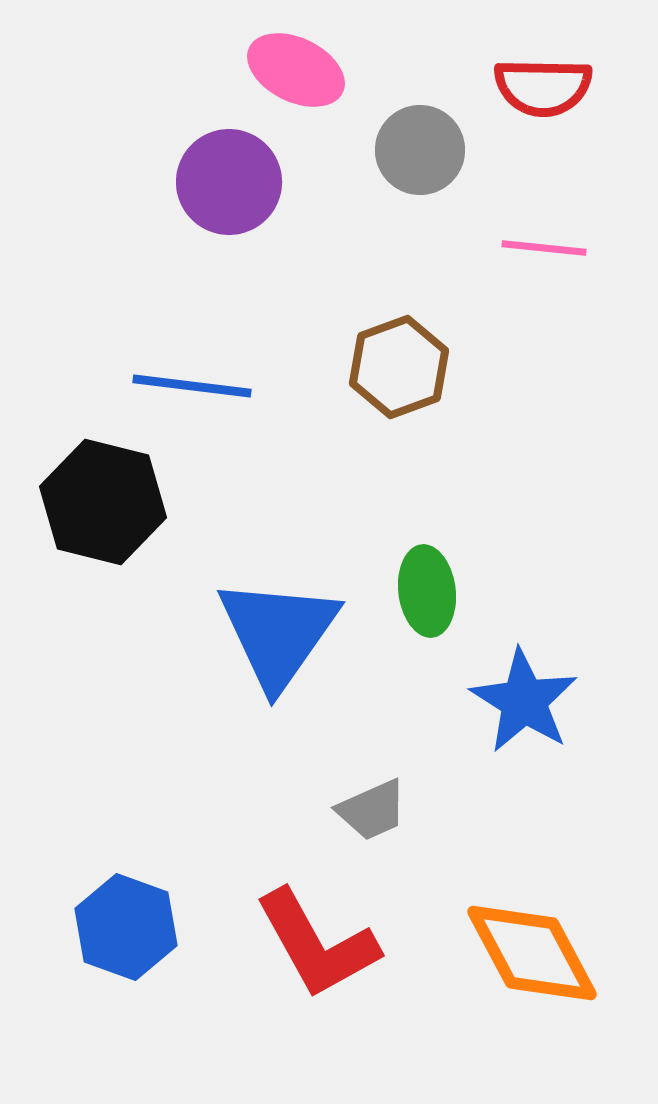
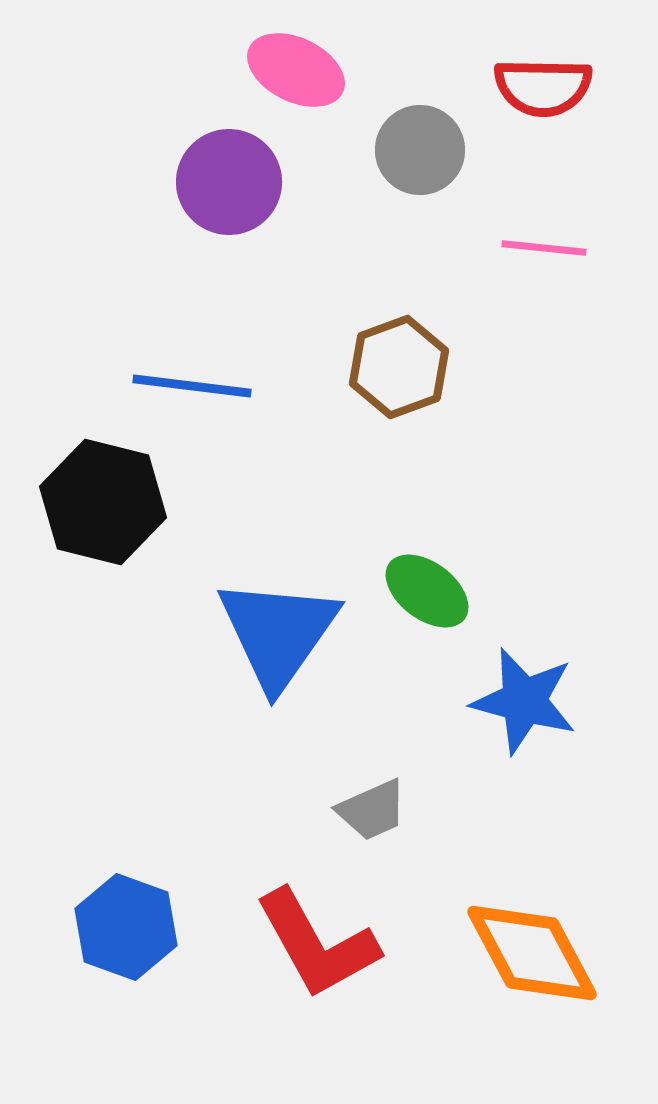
green ellipse: rotated 46 degrees counterclockwise
blue star: rotated 17 degrees counterclockwise
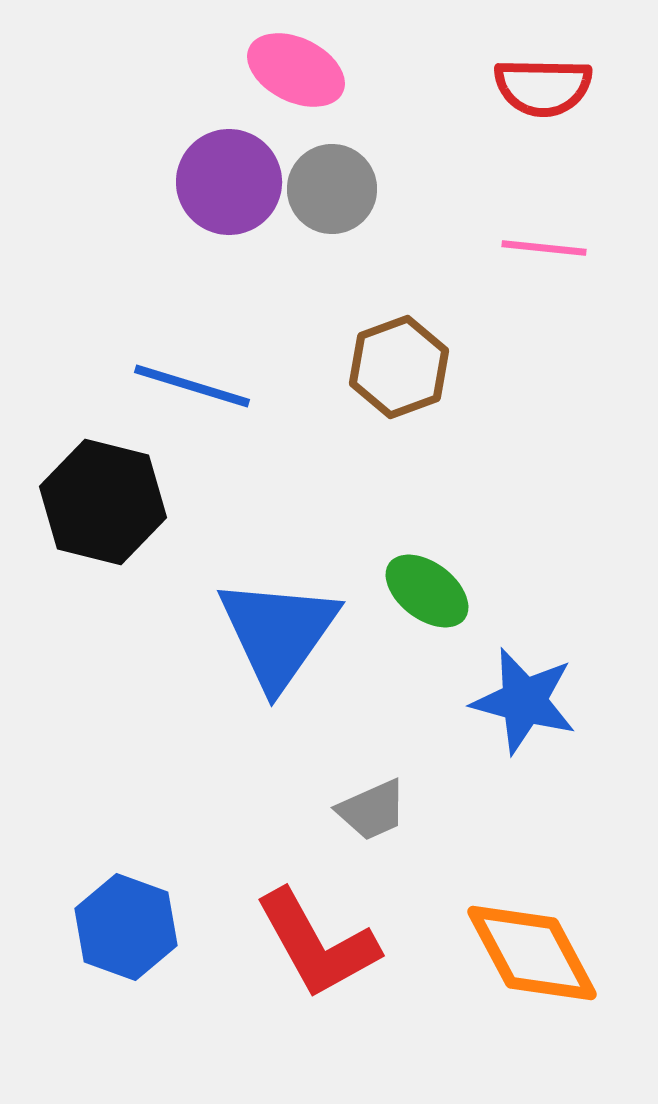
gray circle: moved 88 px left, 39 px down
blue line: rotated 10 degrees clockwise
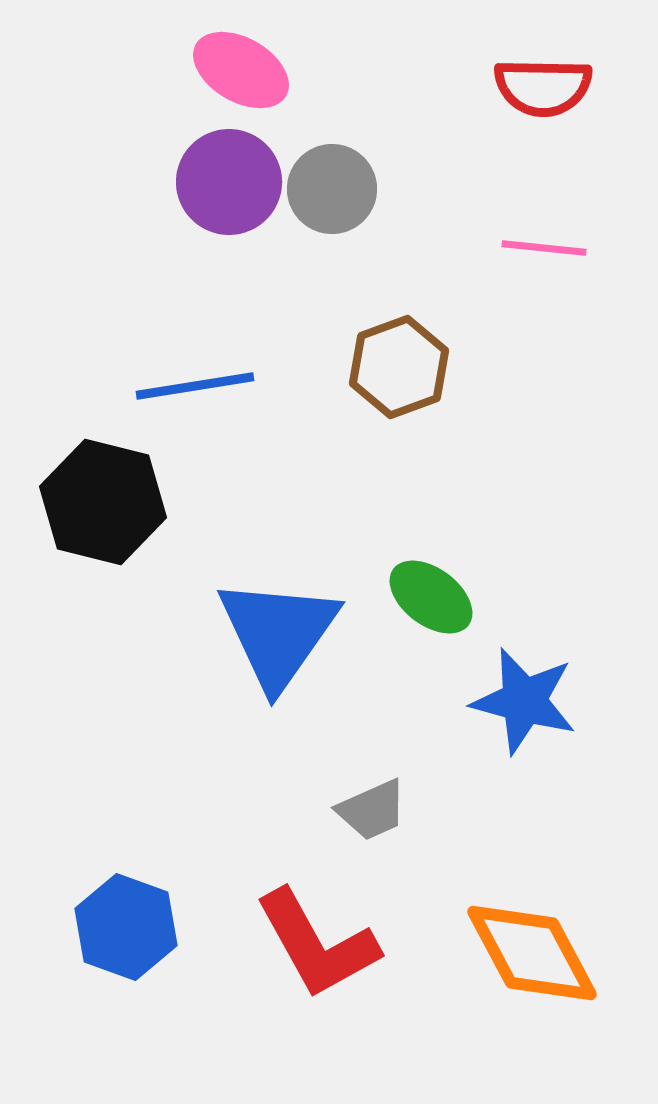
pink ellipse: moved 55 px left; rotated 4 degrees clockwise
blue line: moved 3 px right; rotated 26 degrees counterclockwise
green ellipse: moved 4 px right, 6 px down
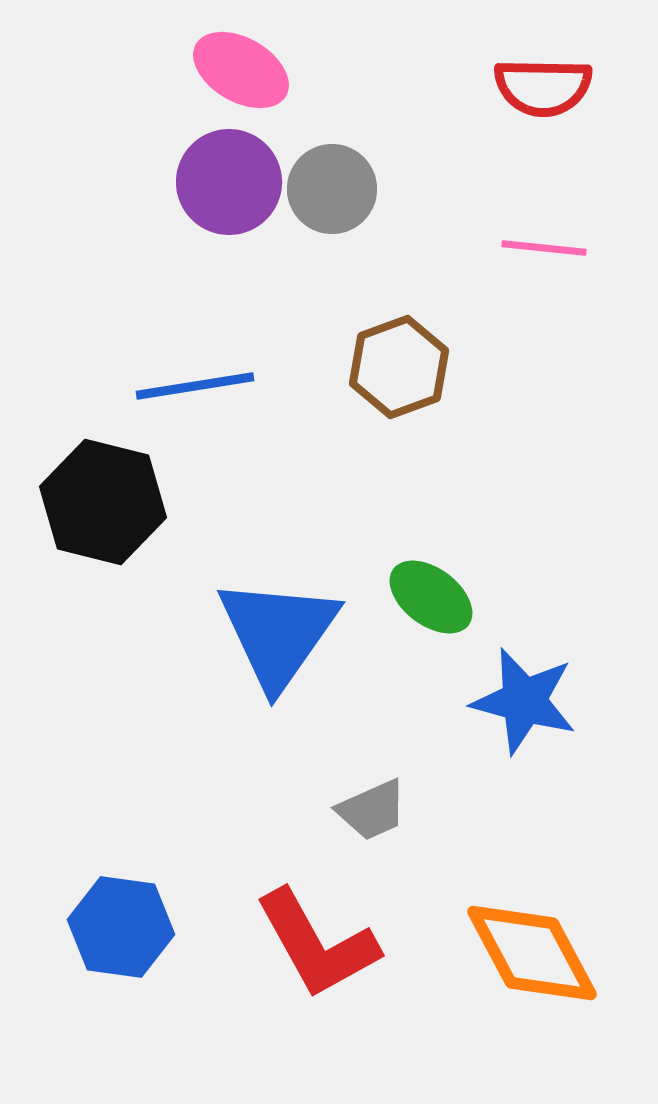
blue hexagon: moved 5 px left; rotated 12 degrees counterclockwise
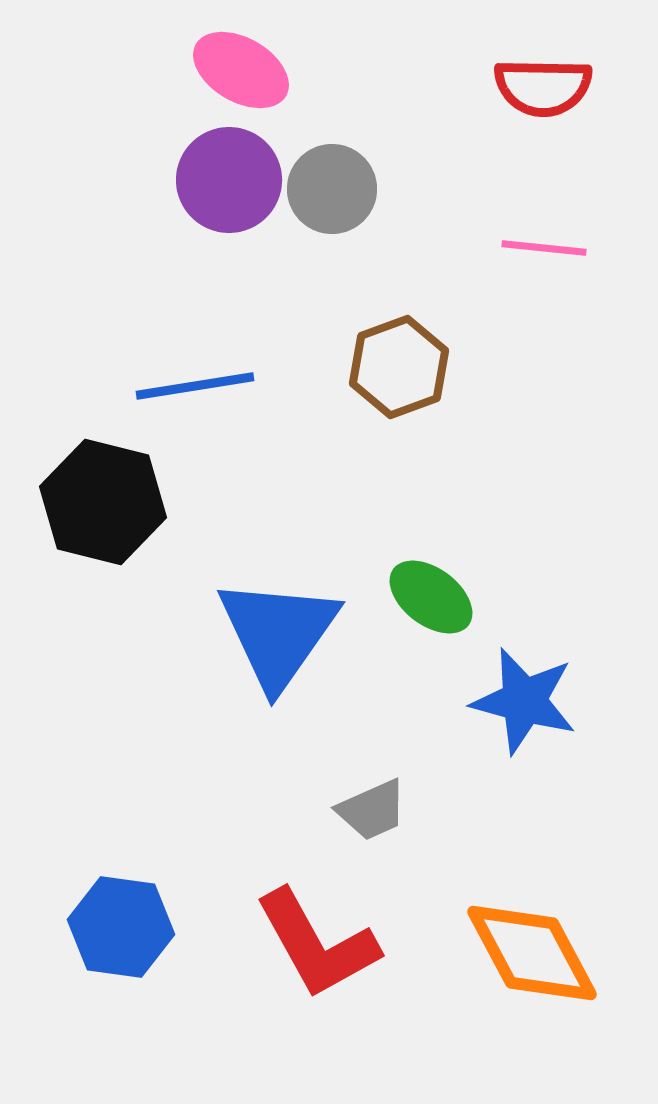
purple circle: moved 2 px up
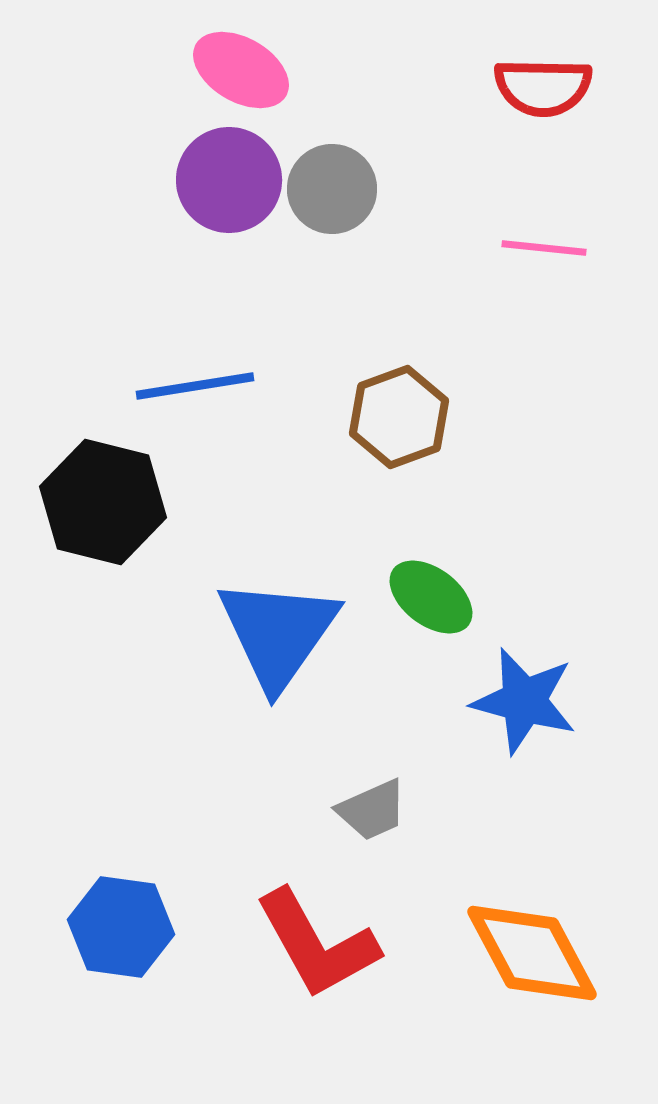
brown hexagon: moved 50 px down
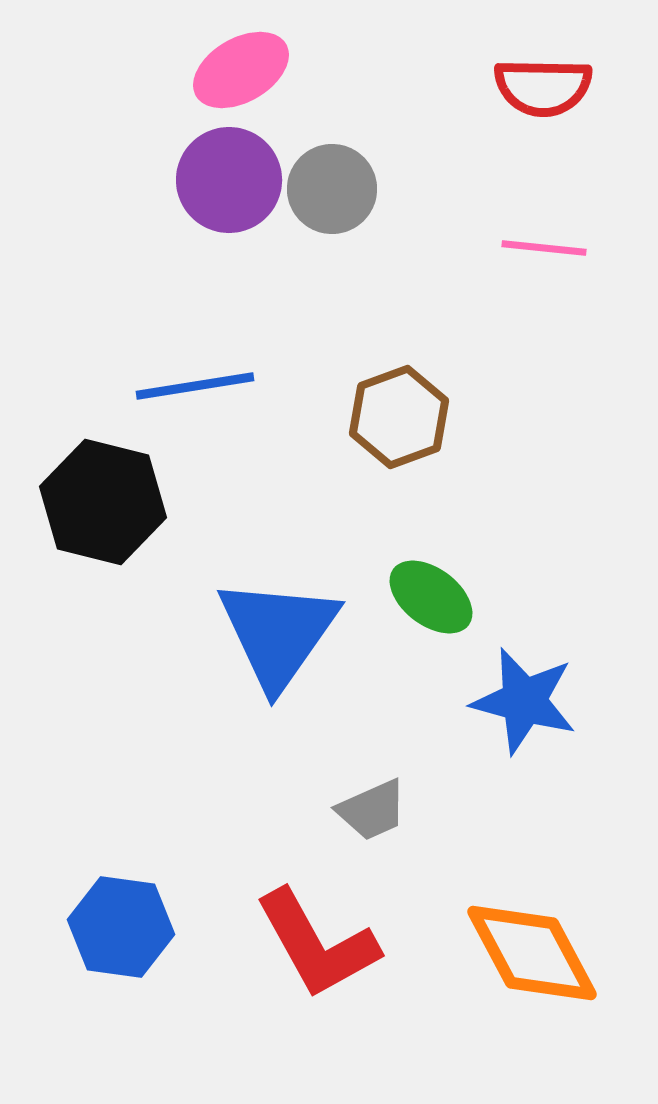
pink ellipse: rotated 60 degrees counterclockwise
